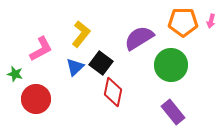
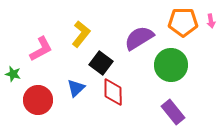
pink arrow: rotated 24 degrees counterclockwise
blue triangle: moved 1 px right, 21 px down
green star: moved 2 px left
red diamond: rotated 12 degrees counterclockwise
red circle: moved 2 px right, 1 px down
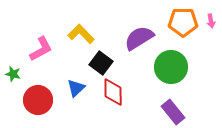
yellow L-shape: rotated 84 degrees counterclockwise
green circle: moved 2 px down
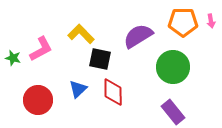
purple semicircle: moved 1 px left, 2 px up
black square: moved 1 px left, 4 px up; rotated 25 degrees counterclockwise
green circle: moved 2 px right
green star: moved 16 px up
blue triangle: moved 2 px right, 1 px down
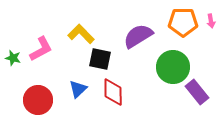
purple rectangle: moved 24 px right, 20 px up
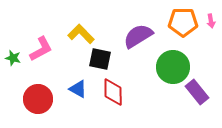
blue triangle: rotated 48 degrees counterclockwise
red circle: moved 1 px up
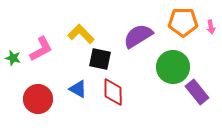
pink arrow: moved 6 px down
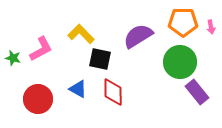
green circle: moved 7 px right, 5 px up
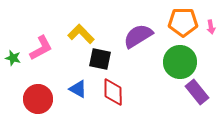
pink L-shape: moved 1 px up
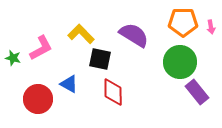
purple semicircle: moved 4 px left, 1 px up; rotated 64 degrees clockwise
blue triangle: moved 9 px left, 5 px up
